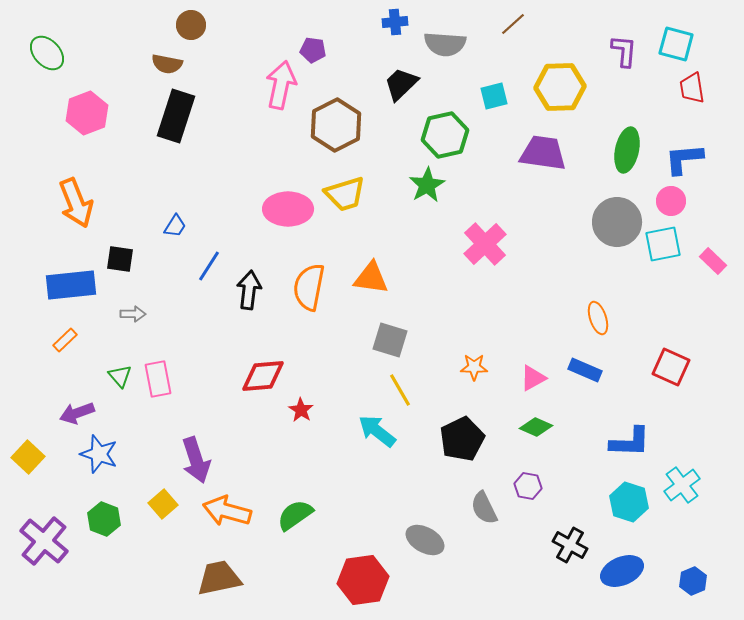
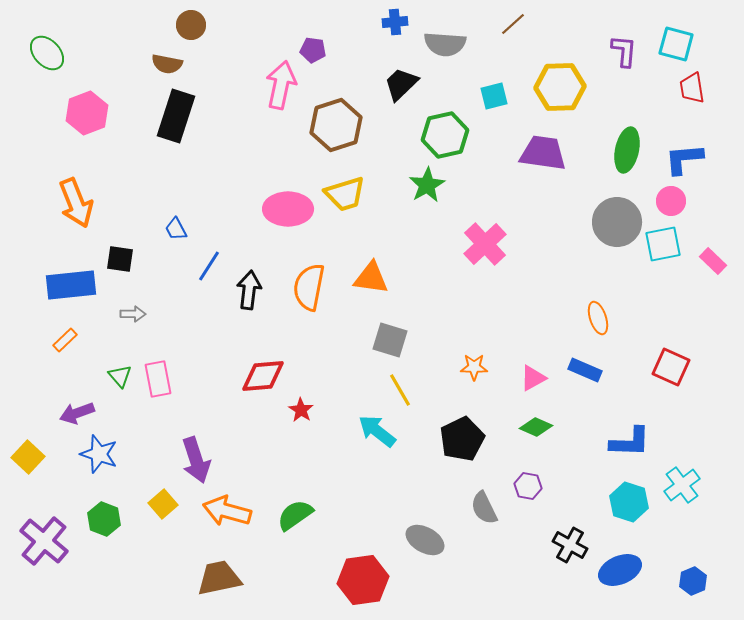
brown hexagon at (336, 125): rotated 9 degrees clockwise
blue trapezoid at (175, 226): moved 1 px right, 3 px down; rotated 120 degrees clockwise
blue ellipse at (622, 571): moved 2 px left, 1 px up
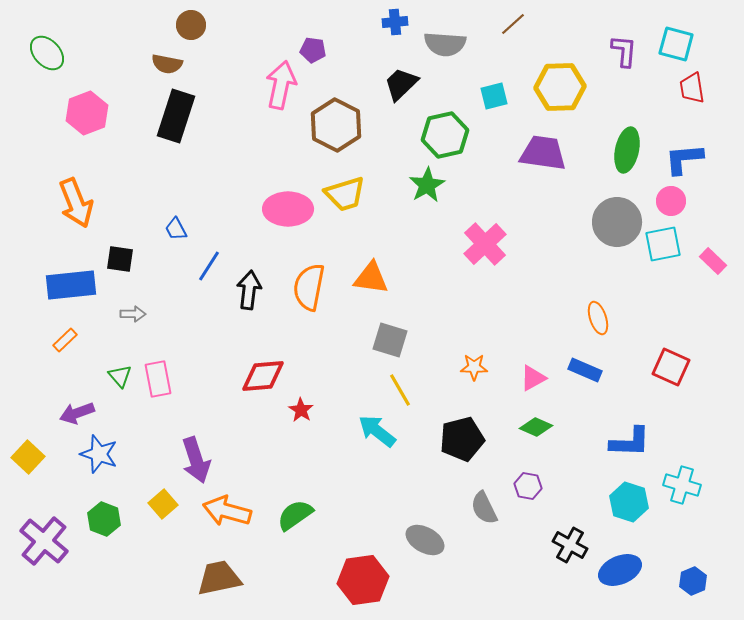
brown hexagon at (336, 125): rotated 15 degrees counterclockwise
black pentagon at (462, 439): rotated 12 degrees clockwise
cyan cross at (682, 485): rotated 36 degrees counterclockwise
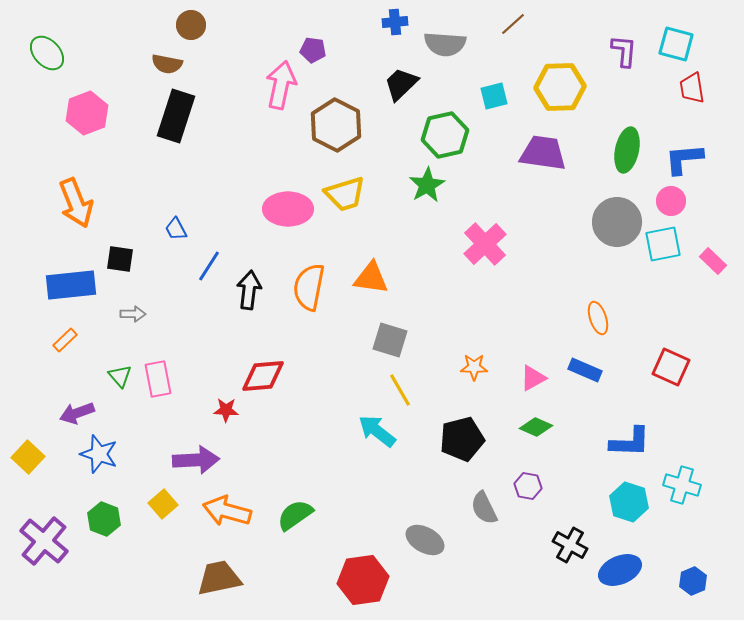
red star at (301, 410): moved 75 px left; rotated 30 degrees counterclockwise
purple arrow at (196, 460): rotated 75 degrees counterclockwise
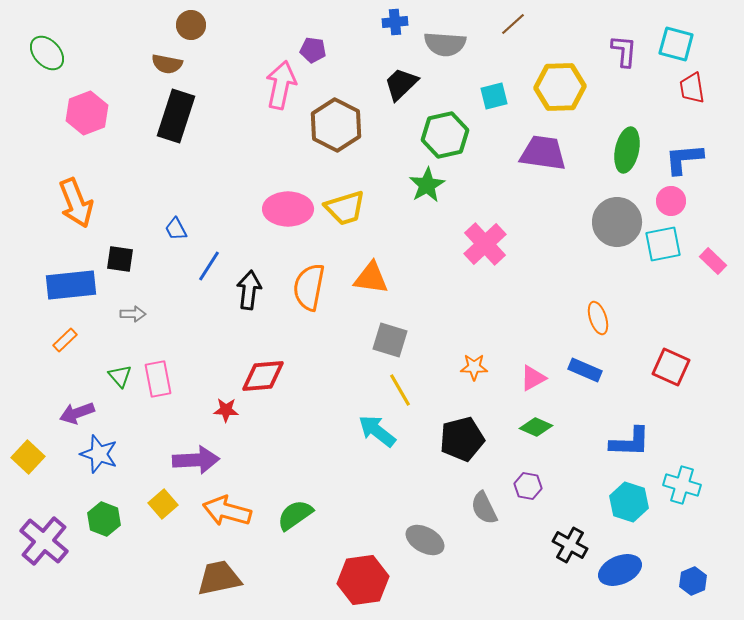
yellow trapezoid at (345, 194): moved 14 px down
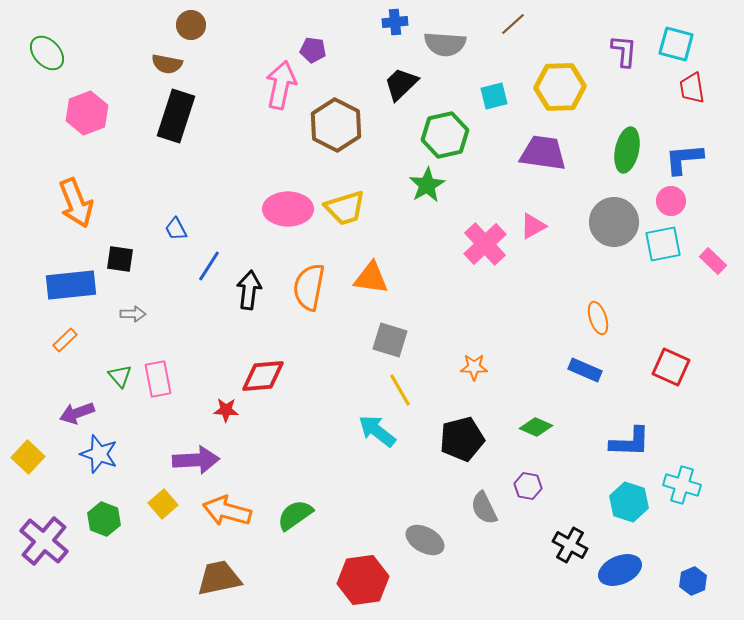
gray circle at (617, 222): moved 3 px left
pink triangle at (533, 378): moved 152 px up
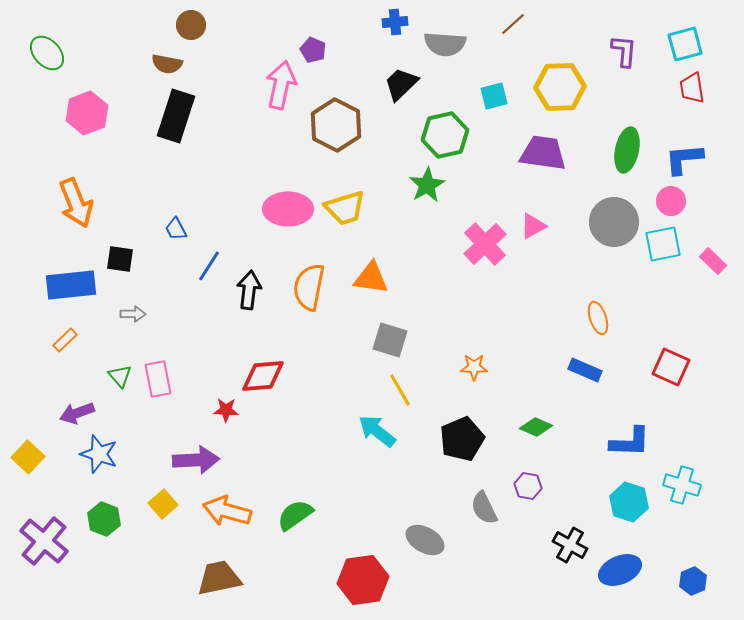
cyan square at (676, 44): moved 9 px right; rotated 30 degrees counterclockwise
purple pentagon at (313, 50): rotated 15 degrees clockwise
black pentagon at (462, 439): rotated 9 degrees counterclockwise
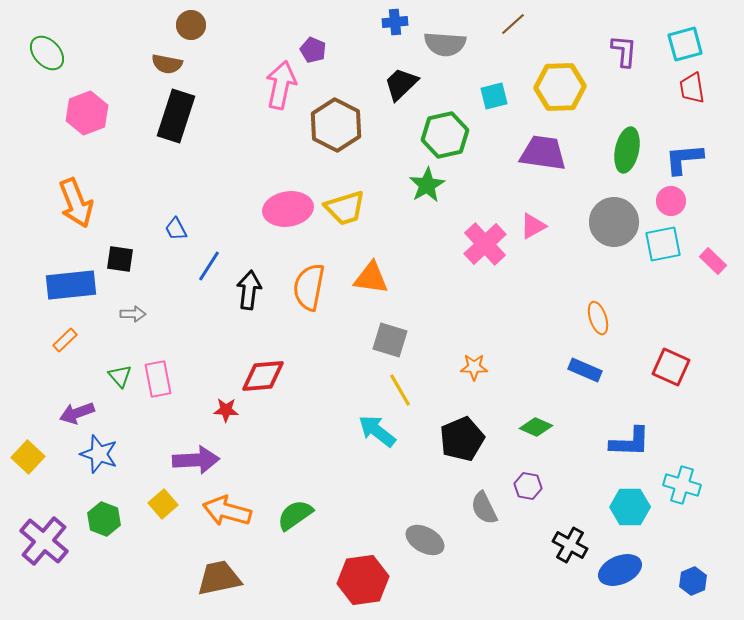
pink ellipse at (288, 209): rotated 9 degrees counterclockwise
cyan hexagon at (629, 502): moved 1 px right, 5 px down; rotated 18 degrees counterclockwise
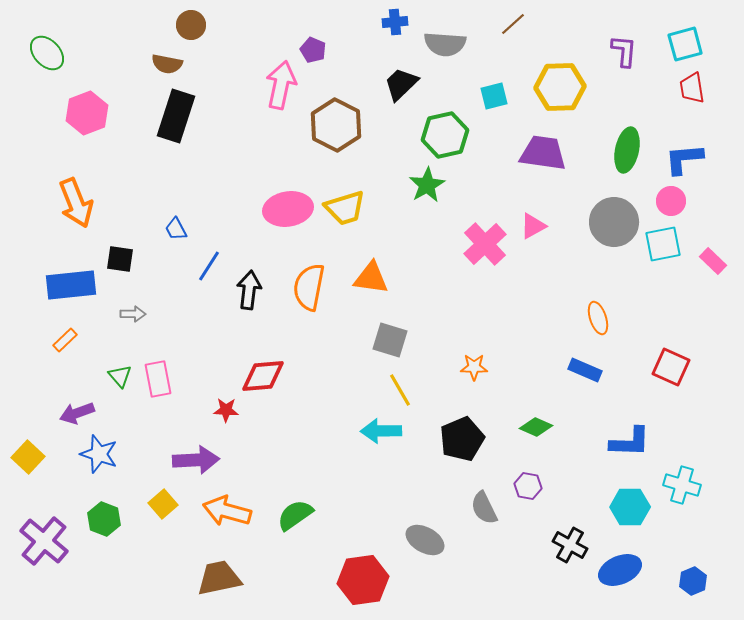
cyan arrow at (377, 431): moved 4 px right; rotated 39 degrees counterclockwise
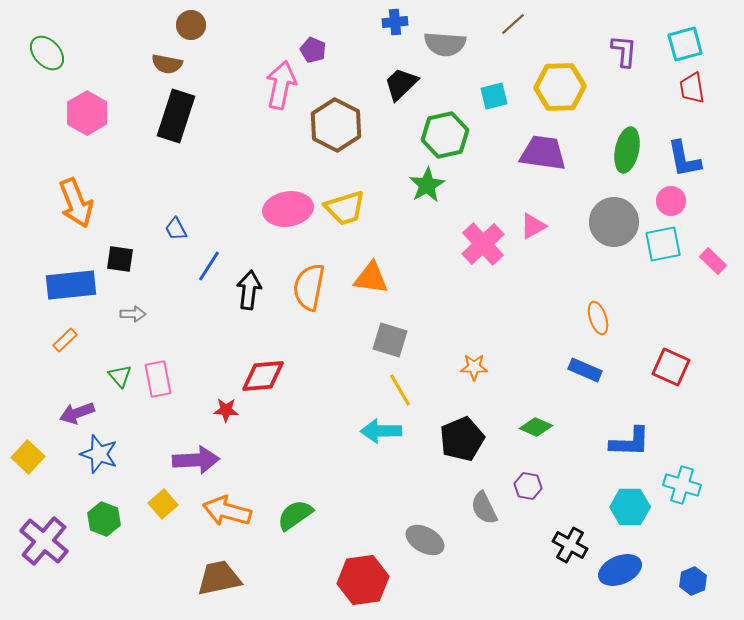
pink hexagon at (87, 113): rotated 9 degrees counterclockwise
blue L-shape at (684, 159): rotated 96 degrees counterclockwise
pink cross at (485, 244): moved 2 px left
